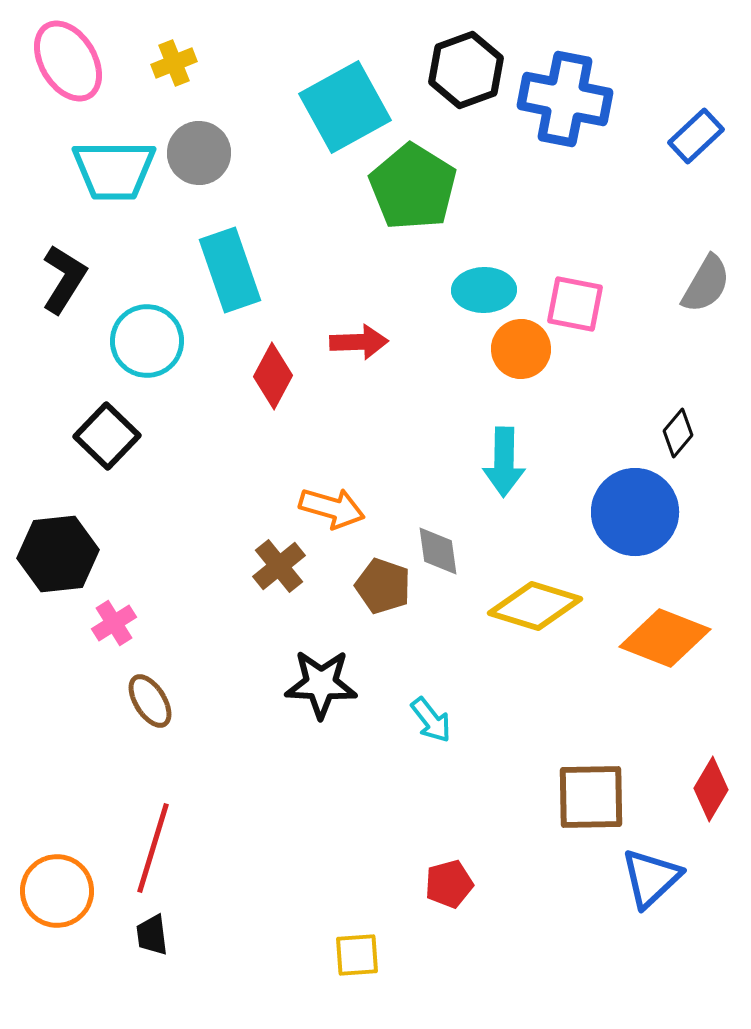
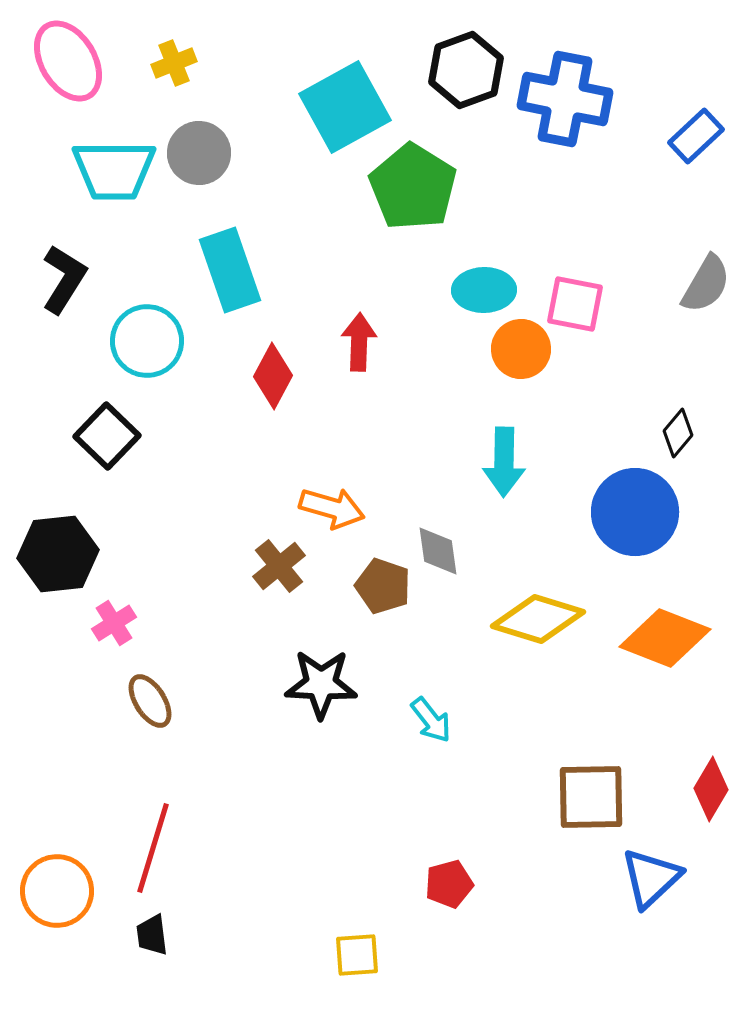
red arrow at (359, 342): rotated 86 degrees counterclockwise
yellow diamond at (535, 606): moved 3 px right, 13 px down
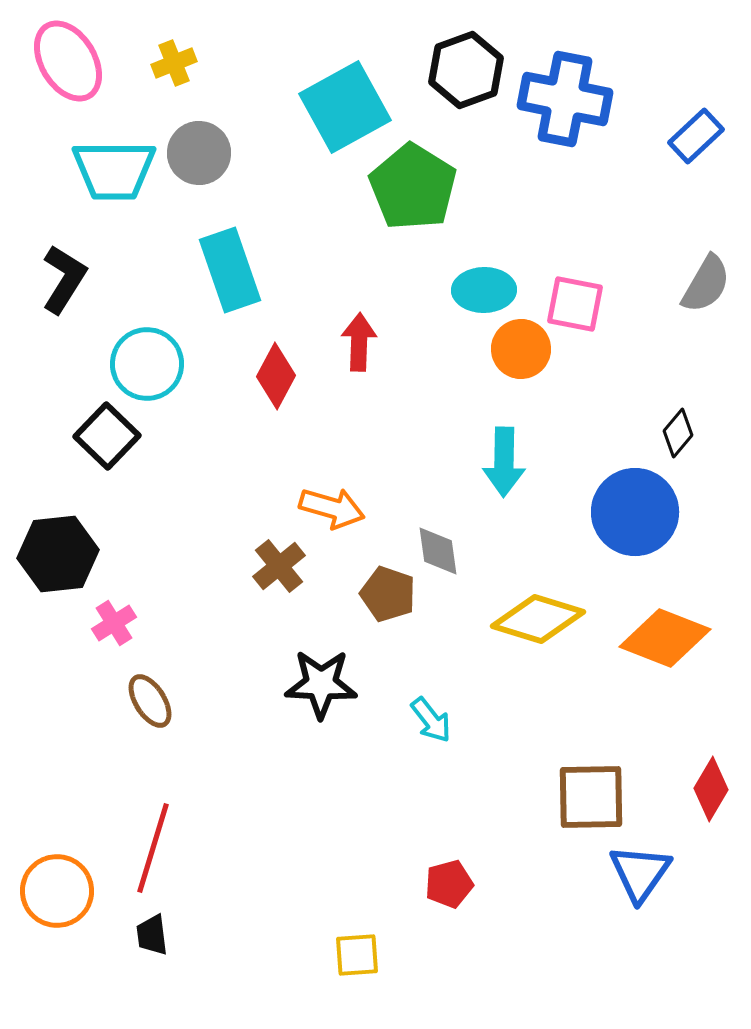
cyan circle at (147, 341): moved 23 px down
red diamond at (273, 376): moved 3 px right
brown pentagon at (383, 586): moved 5 px right, 8 px down
blue triangle at (651, 878): moved 11 px left, 5 px up; rotated 12 degrees counterclockwise
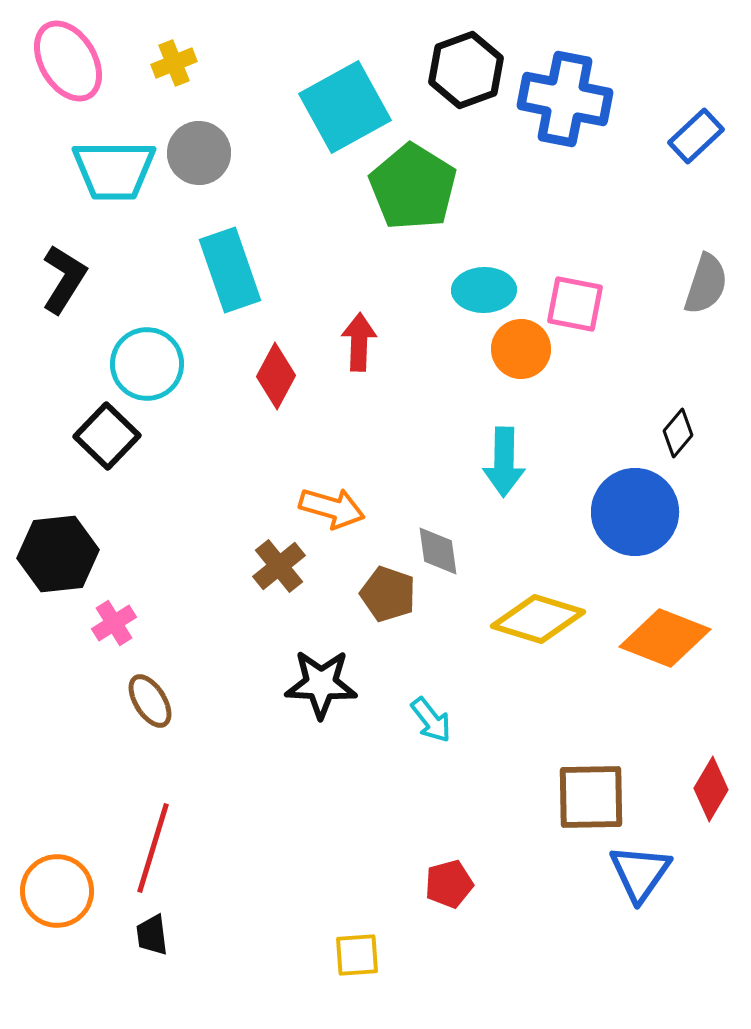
gray semicircle at (706, 284): rotated 12 degrees counterclockwise
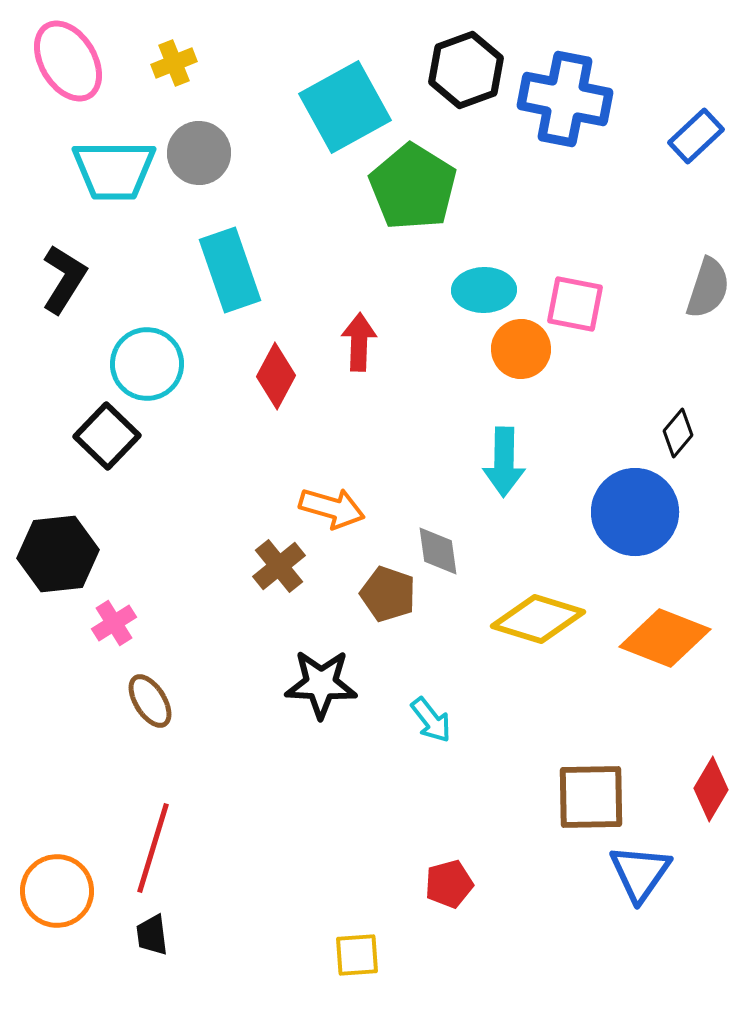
gray semicircle at (706, 284): moved 2 px right, 4 px down
